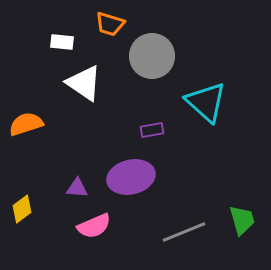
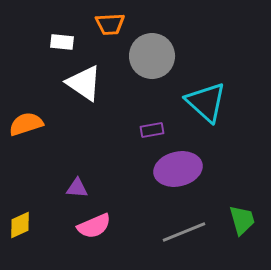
orange trapezoid: rotated 20 degrees counterclockwise
purple ellipse: moved 47 px right, 8 px up
yellow diamond: moved 2 px left, 16 px down; rotated 12 degrees clockwise
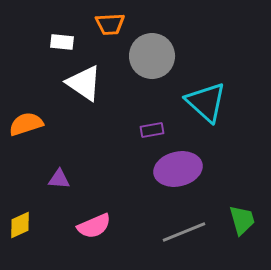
purple triangle: moved 18 px left, 9 px up
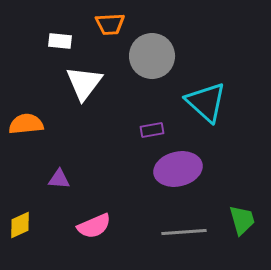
white rectangle: moved 2 px left, 1 px up
white triangle: rotated 33 degrees clockwise
orange semicircle: rotated 12 degrees clockwise
gray line: rotated 18 degrees clockwise
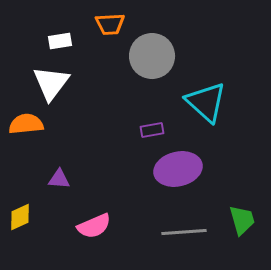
white rectangle: rotated 15 degrees counterclockwise
white triangle: moved 33 px left
yellow diamond: moved 8 px up
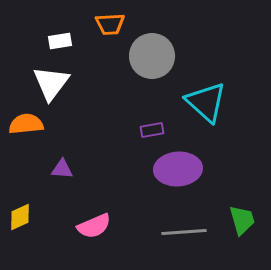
purple ellipse: rotated 9 degrees clockwise
purple triangle: moved 3 px right, 10 px up
